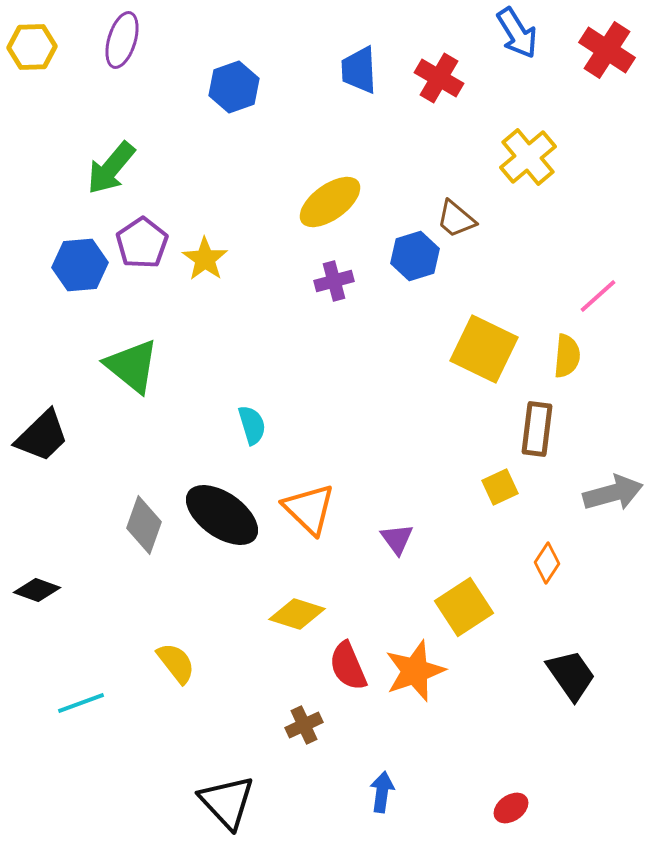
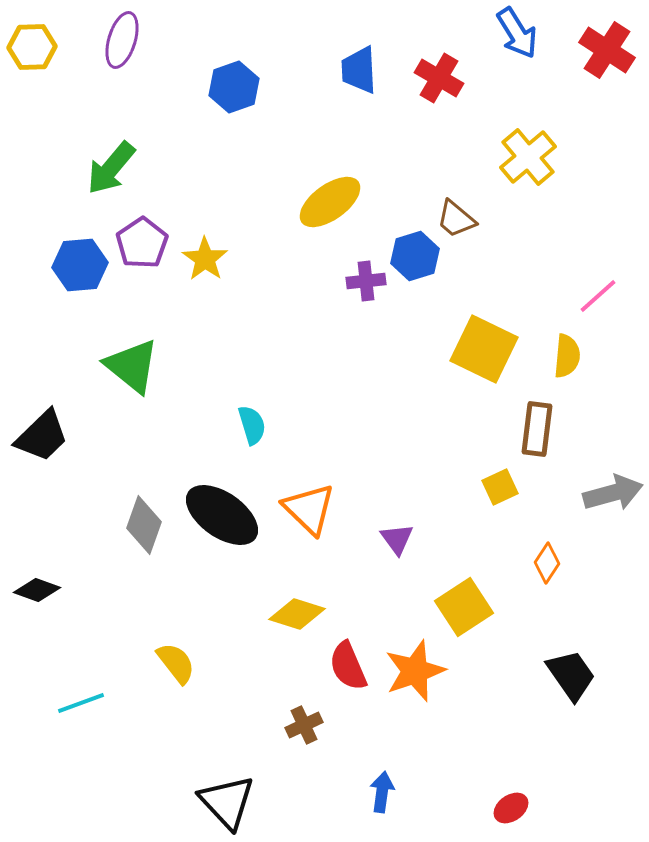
purple cross at (334, 281): moved 32 px right; rotated 9 degrees clockwise
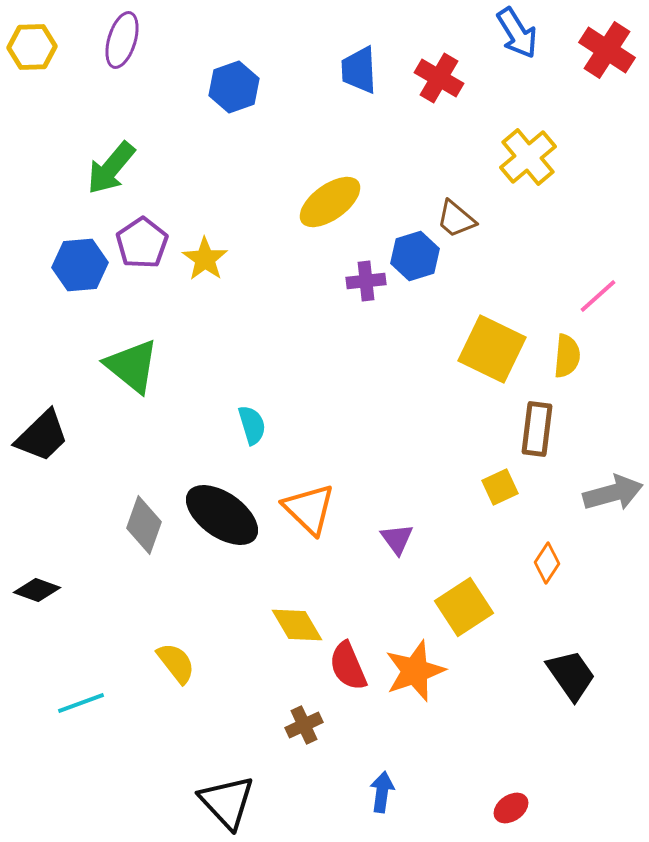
yellow square at (484, 349): moved 8 px right
yellow diamond at (297, 614): moved 11 px down; rotated 42 degrees clockwise
